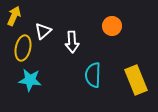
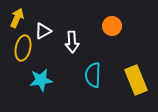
yellow arrow: moved 3 px right, 2 px down
white triangle: rotated 12 degrees clockwise
cyan star: moved 11 px right; rotated 15 degrees counterclockwise
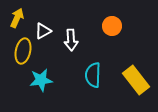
white arrow: moved 1 px left, 2 px up
yellow ellipse: moved 3 px down
yellow rectangle: rotated 16 degrees counterclockwise
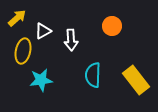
yellow arrow: rotated 24 degrees clockwise
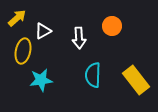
white arrow: moved 8 px right, 2 px up
